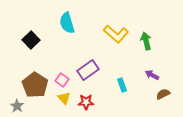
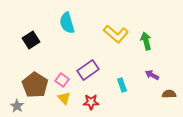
black square: rotated 12 degrees clockwise
brown semicircle: moved 6 px right; rotated 24 degrees clockwise
red star: moved 5 px right
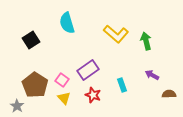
red star: moved 2 px right, 7 px up; rotated 21 degrees clockwise
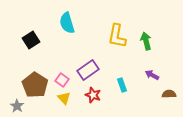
yellow L-shape: moved 1 px right, 2 px down; rotated 60 degrees clockwise
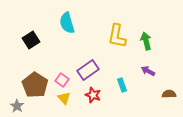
purple arrow: moved 4 px left, 4 px up
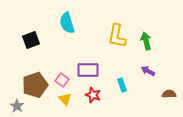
black square: rotated 12 degrees clockwise
purple rectangle: rotated 35 degrees clockwise
brown pentagon: rotated 20 degrees clockwise
yellow triangle: moved 1 px right, 1 px down
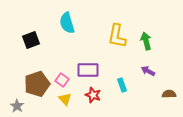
brown pentagon: moved 2 px right, 1 px up
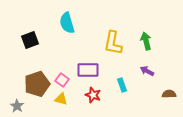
yellow L-shape: moved 4 px left, 7 px down
black square: moved 1 px left
purple arrow: moved 1 px left
yellow triangle: moved 4 px left; rotated 32 degrees counterclockwise
